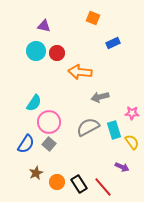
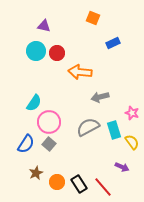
pink star: rotated 16 degrees clockwise
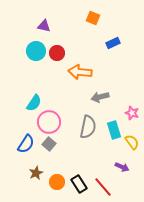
gray semicircle: rotated 130 degrees clockwise
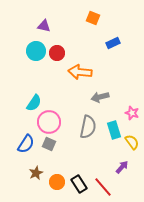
gray square: rotated 16 degrees counterclockwise
purple arrow: rotated 72 degrees counterclockwise
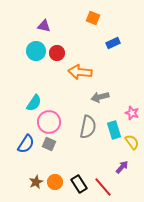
brown star: moved 9 px down
orange circle: moved 2 px left
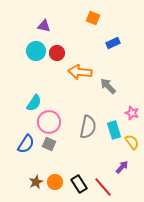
gray arrow: moved 8 px right, 11 px up; rotated 60 degrees clockwise
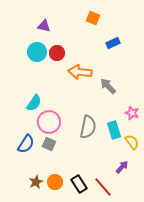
cyan circle: moved 1 px right, 1 px down
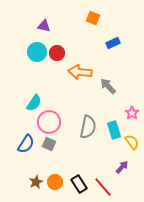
pink star: rotated 16 degrees clockwise
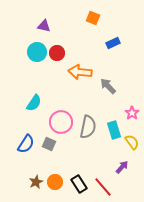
pink circle: moved 12 px right
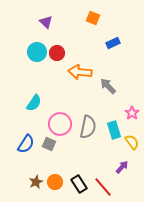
purple triangle: moved 2 px right, 4 px up; rotated 32 degrees clockwise
pink circle: moved 1 px left, 2 px down
